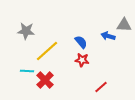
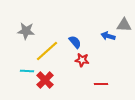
blue semicircle: moved 6 px left
red line: moved 3 px up; rotated 40 degrees clockwise
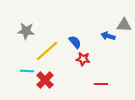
red star: moved 1 px right, 1 px up
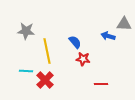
gray triangle: moved 1 px up
yellow line: rotated 60 degrees counterclockwise
cyan line: moved 1 px left
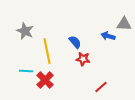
gray star: moved 1 px left; rotated 18 degrees clockwise
red line: moved 3 px down; rotated 40 degrees counterclockwise
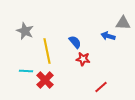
gray triangle: moved 1 px left, 1 px up
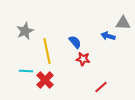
gray star: rotated 24 degrees clockwise
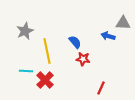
red line: moved 1 px down; rotated 24 degrees counterclockwise
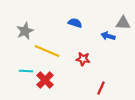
blue semicircle: moved 19 px up; rotated 32 degrees counterclockwise
yellow line: rotated 55 degrees counterclockwise
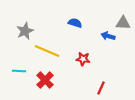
cyan line: moved 7 px left
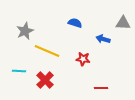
blue arrow: moved 5 px left, 3 px down
red line: rotated 64 degrees clockwise
